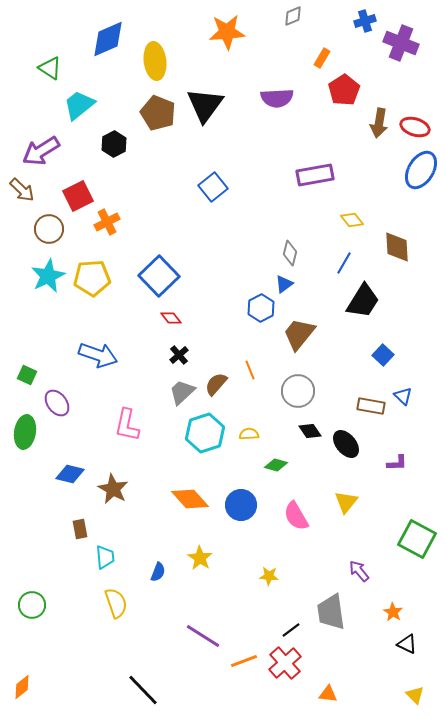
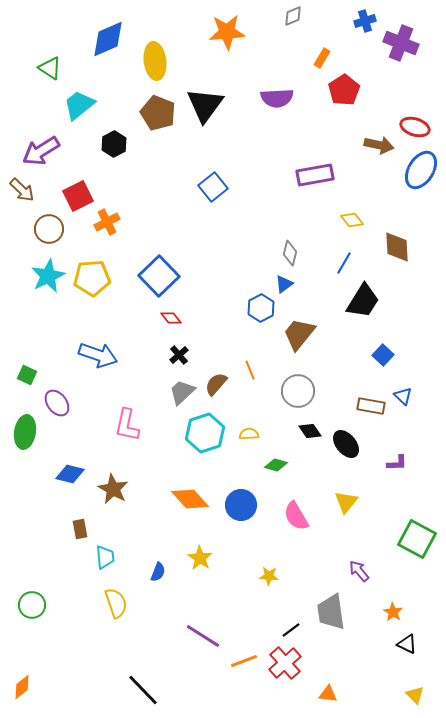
brown arrow at (379, 123): moved 22 px down; rotated 88 degrees counterclockwise
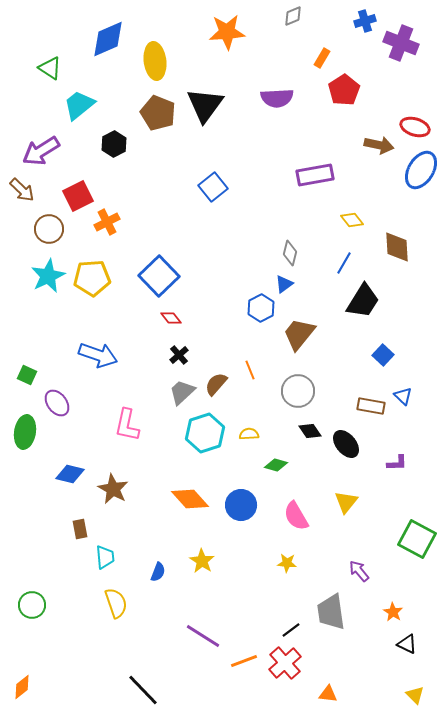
yellow star at (200, 558): moved 2 px right, 3 px down
yellow star at (269, 576): moved 18 px right, 13 px up
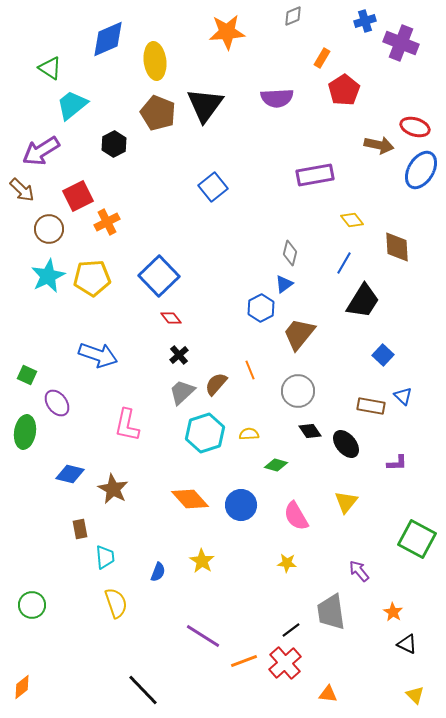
cyan trapezoid at (79, 105): moved 7 px left
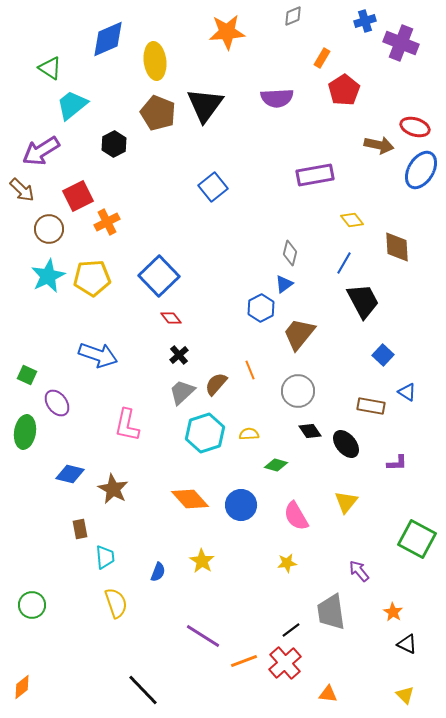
black trapezoid at (363, 301): rotated 60 degrees counterclockwise
blue triangle at (403, 396): moved 4 px right, 4 px up; rotated 12 degrees counterclockwise
yellow star at (287, 563): rotated 12 degrees counterclockwise
yellow triangle at (415, 695): moved 10 px left
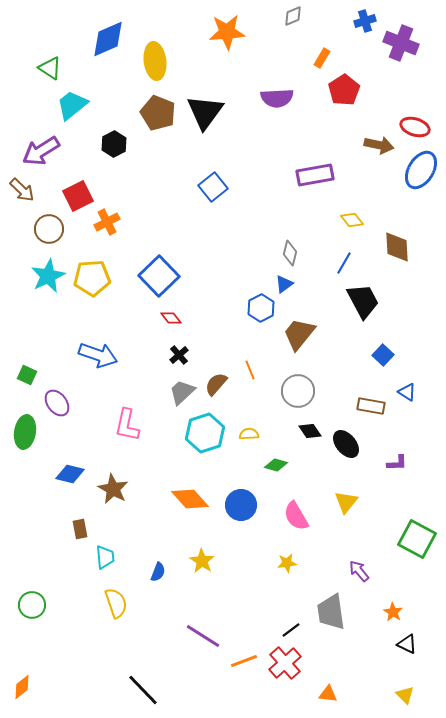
black triangle at (205, 105): moved 7 px down
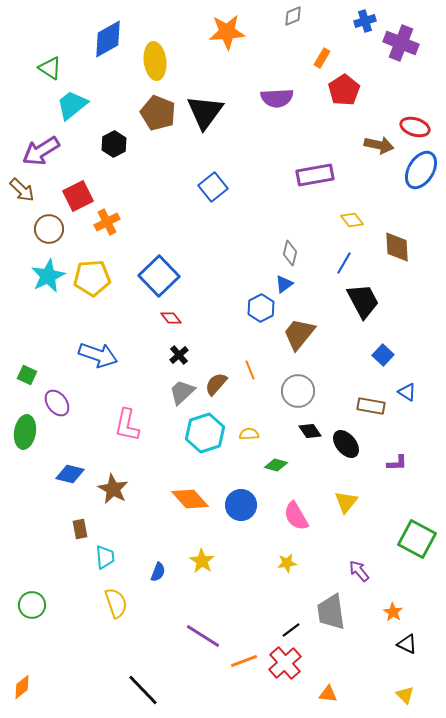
blue diamond at (108, 39): rotated 6 degrees counterclockwise
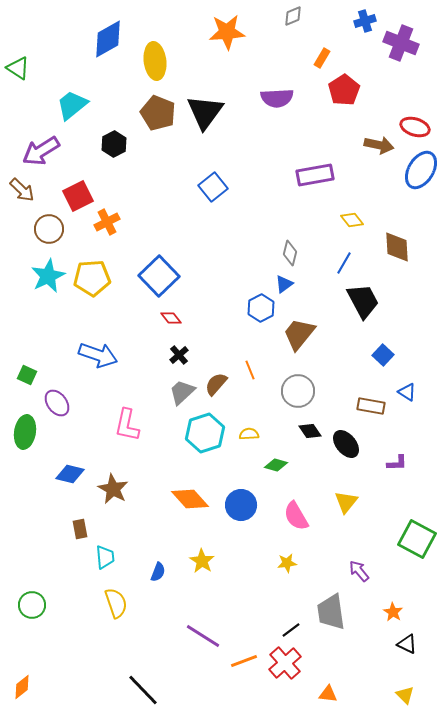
green triangle at (50, 68): moved 32 px left
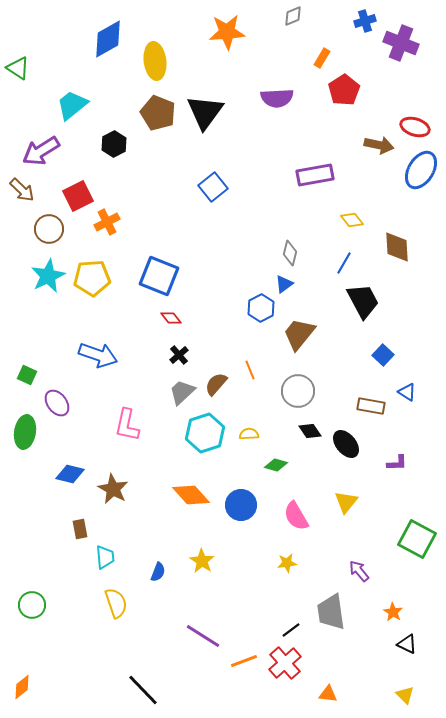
blue square at (159, 276): rotated 24 degrees counterclockwise
orange diamond at (190, 499): moved 1 px right, 4 px up
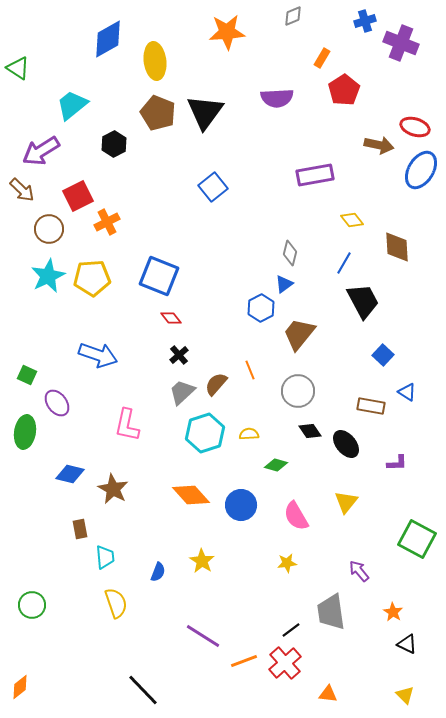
orange diamond at (22, 687): moved 2 px left
